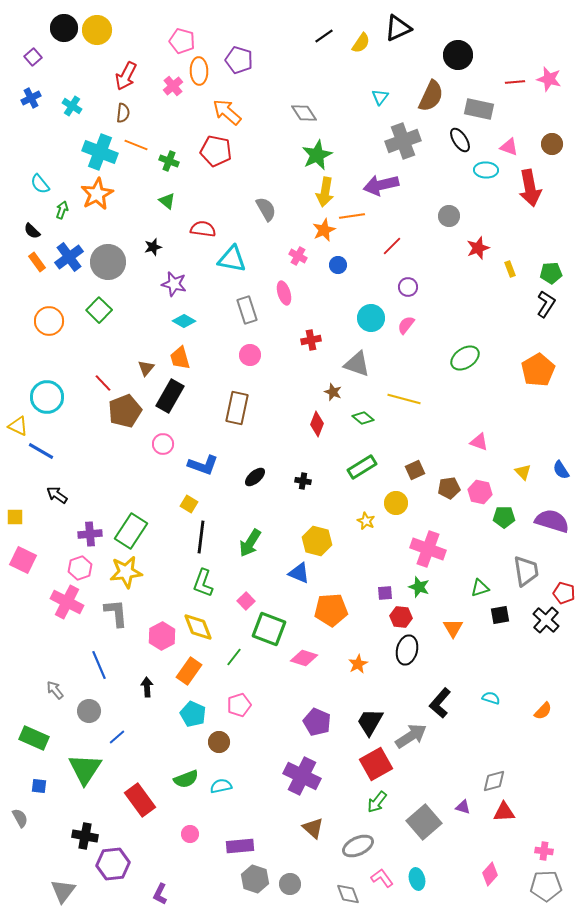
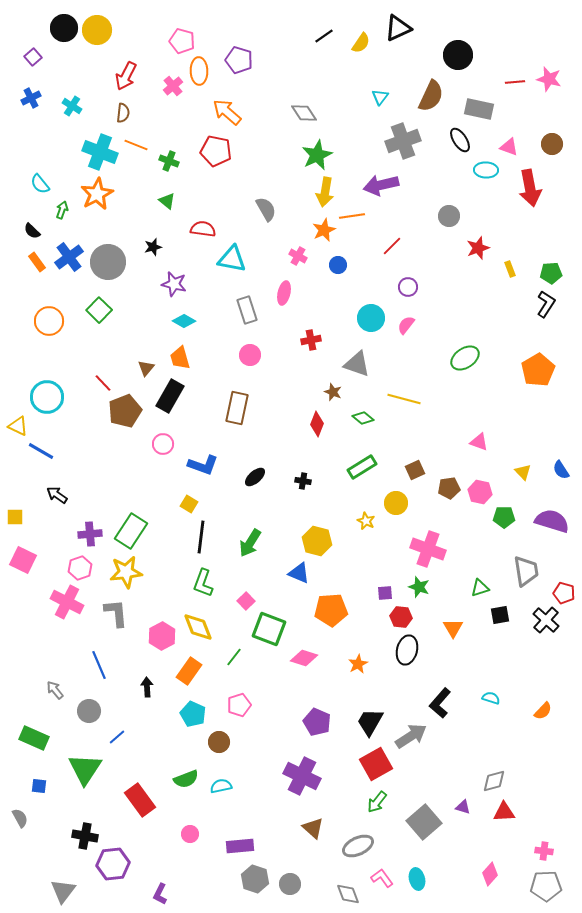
pink ellipse at (284, 293): rotated 30 degrees clockwise
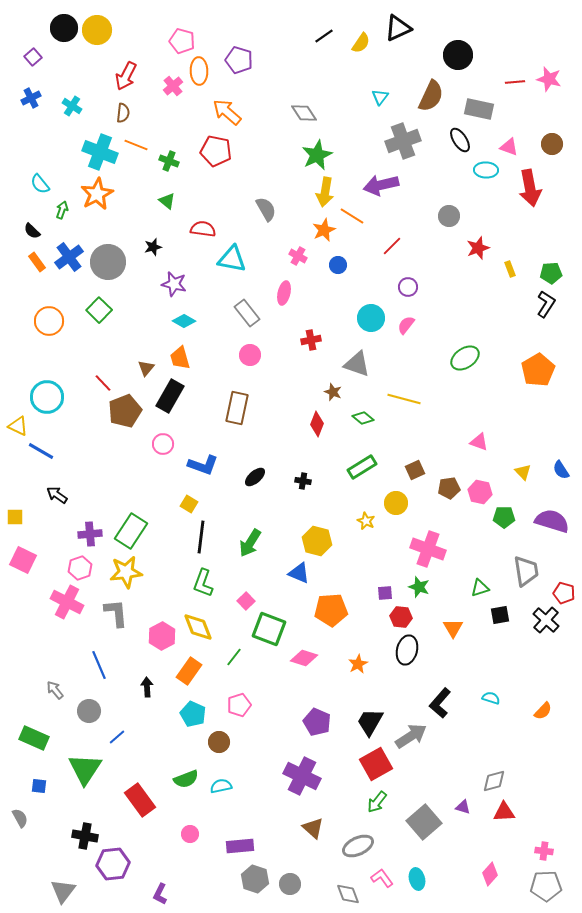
orange line at (352, 216): rotated 40 degrees clockwise
gray rectangle at (247, 310): moved 3 px down; rotated 20 degrees counterclockwise
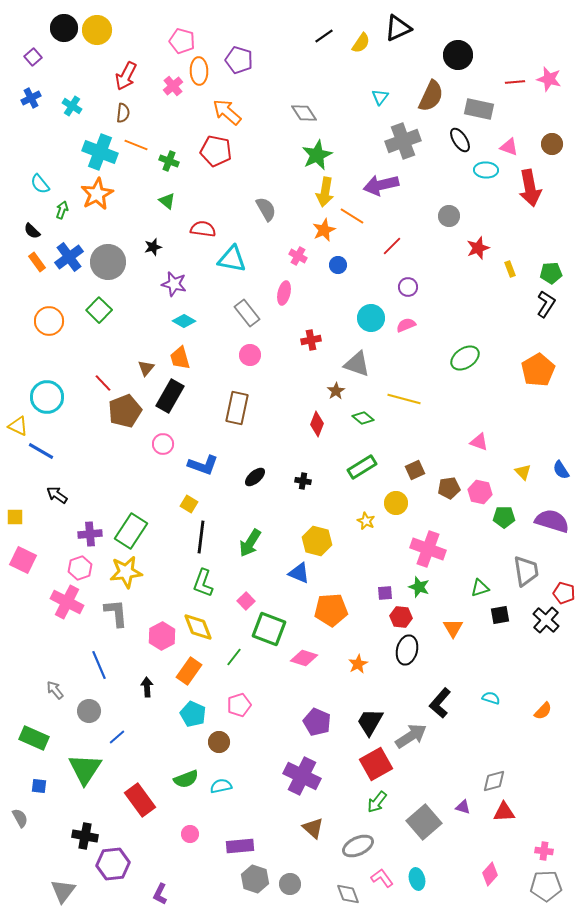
pink semicircle at (406, 325): rotated 30 degrees clockwise
brown star at (333, 392): moved 3 px right, 1 px up; rotated 18 degrees clockwise
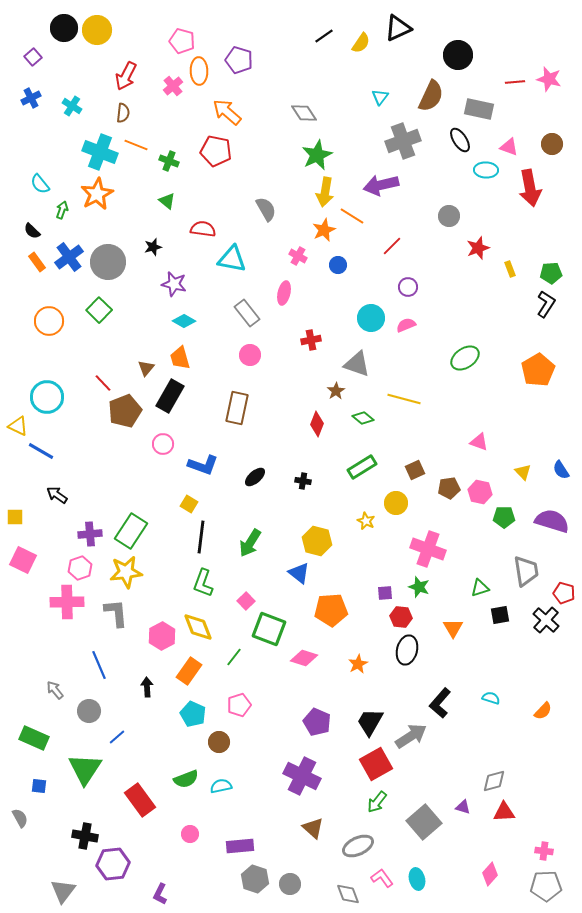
blue triangle at (299, 573): rotated 15 degrees clockwise
pink cross at (67, 602): rotated 28 degrees counterclockwise
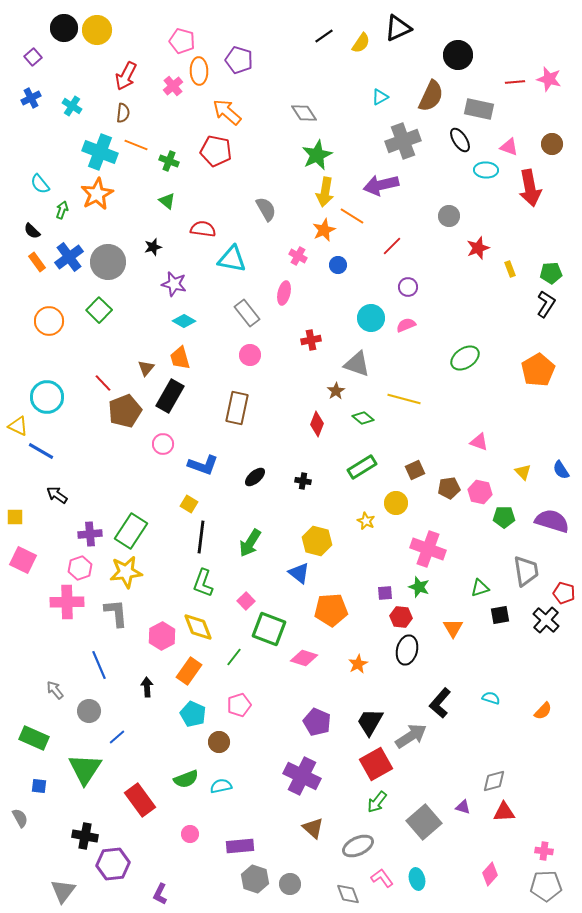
cyan triangle at (380, 97): rotated 24 degrees clockwise
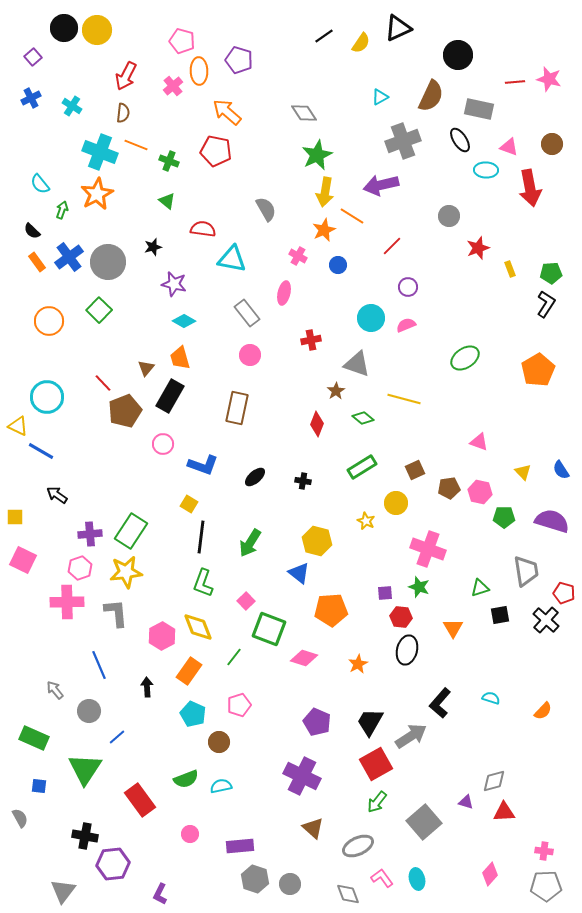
purple triangle at (463, 807): moved 3 px right, 5 px up
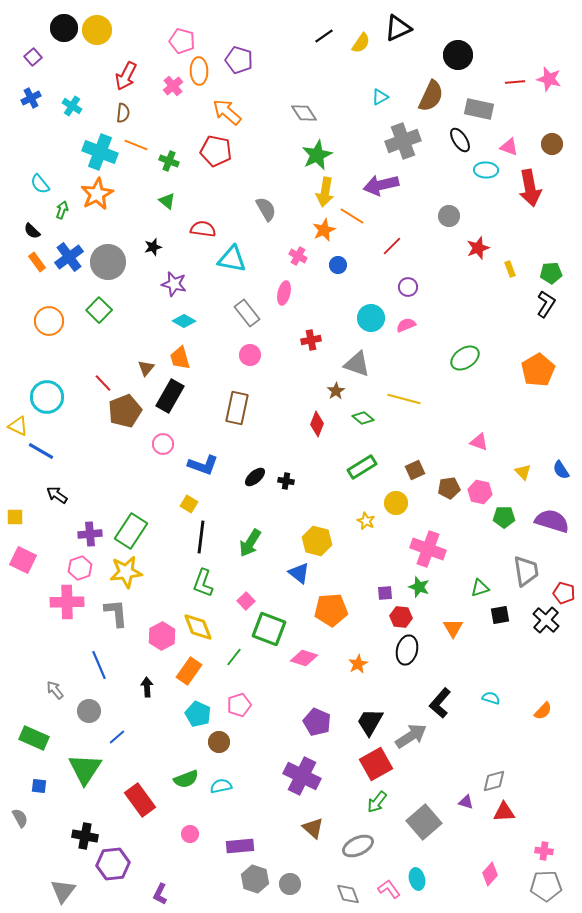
black cross at (303, 481): moved 17 px left
cyan pentagon at (193, 714): moved 5 px right
pink L-shape at (382, 878): moved 7 px right, 11 px down
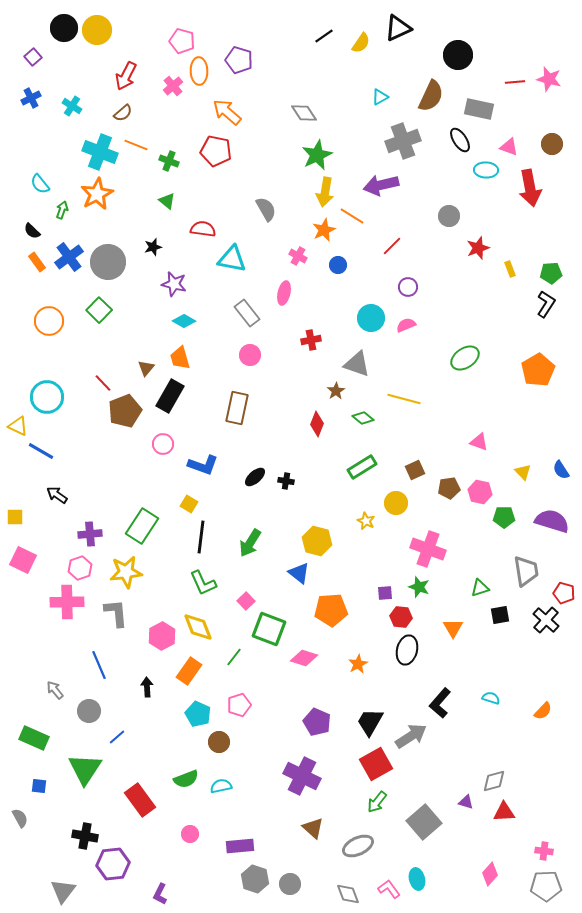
brown semicircle at (123, 113): rotated 42 degrees clockwise
green rectangle at (131, 531): moved 11 px right, 5 px up
green L-shape at (203, 583): rotated 44 degrees counterclockwise
